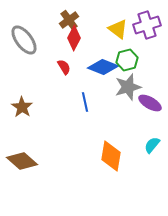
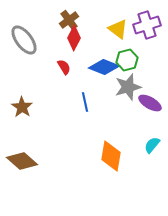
blue diamond: moved 1 px right
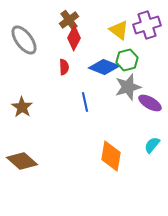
yellow triangle: moved 1 px right, 1 px down
red semicircle: rotated 28 degrees clockwise
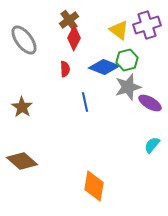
red semicircle: moved 1 px right, 2 px down
orange diamond: moved 17 px left, 30 px down
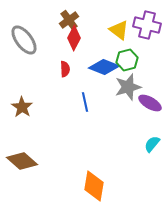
purple cross: rotated 32 degrees clockwise
cyan semicircle: moved 1 px up
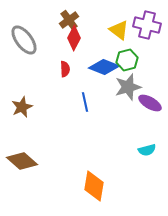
brown star: rotated 15 degrees clockwise
cyan semicircle: moved 5 px left, 6 px down; rotated 144 degrees counterclockwise
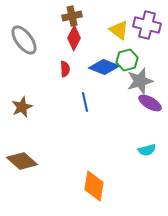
brown cross: moved 3 px right, 4 px up; rotated 24 degrees clockwise
gray star: moved 12 px right, 6 px up
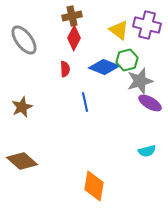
cyan semicircle: moved 1 px down
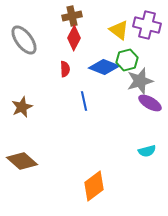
blue line: moved 1 px left, 1 px up
orange diamond: rotated 44 degrees clockwise
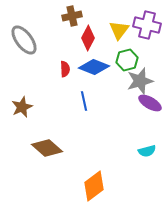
yellow triangle: rotated 30 degrees clockwise
red diamond: moved 14 px right
blue diamond: moved 10 px left
brown diamond: moved 25 px right, 13 px up
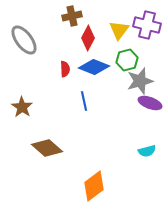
purple ellipse: rotated 10 degrees counterclockwise
brown star: rotated 15 degrees counterclockwise
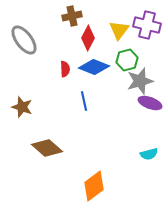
brown star: rotated 15 degrees counterclockwise
cyan semicircle: moved 2 px right, 3 px down
